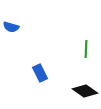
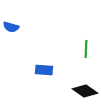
blue rectangle: moved 4 px right, 3 px up; rotated 60 degrees counterclockwise
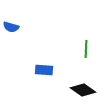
black diamond: moved 2 px left, 1 px up
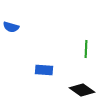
black diamond: moved 1 px left
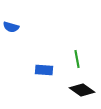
green line: moved 9 px left, 10 px down; rotated 12 degrees counterclockwise
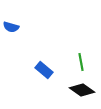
green line: moved 4 px right, 3 px down
blue rectangle: rotated 36 degrees clockwise
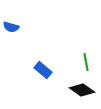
green line: moved 5 px right
blue rectangle: moved 1 px left
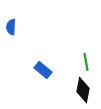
blue semicircle: rotated 77 degrees clockwise
black diamond: moved 1 px right; rotated 65 degrees clockwise
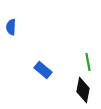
green line: moved 2 px right
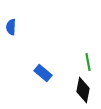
blue rectangle: moved 3 px down
